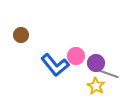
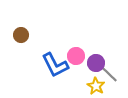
blue L-shape: rotated 12 degrees clockwise
gray line: rotated 24 degrees clockwise
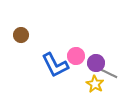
gray line: moved 1 px left, 1 px up; rotated 18 degrees counterclockwise
yellow star: moved 1 px left, 2 px up
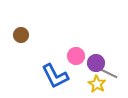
blue L-shape: moved 11 px down
yellow star: moved 2 px right
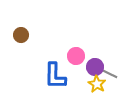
purple circle: moved 1 px left, 4 px down
blue L-shape: rotated 28 degrees clockwise
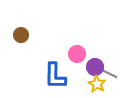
pink circle: moved 1 px right, 2 px up
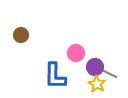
pink circle: moved 1 px left, 1 px up
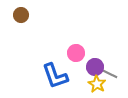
brown circle: moved 20 px up
blue L-shape: rotated 20 degrees counterclockwise
